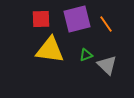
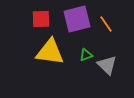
yellow triangle: moved 2 px down
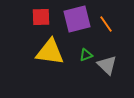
red square: moved 2 px up
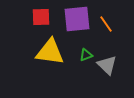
purple square: rotated 8 degrees clockwise
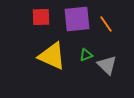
yellow triangle: moved 2 px right, 4 px down; rotated 16 degrees clockwise
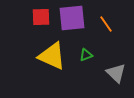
purple square: moved 5 px left, 1 px up
gray triangle: moved 9 px right, 8 px down
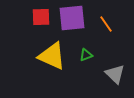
gray triangle: moved 1 px left, 1 px down
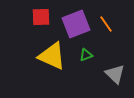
purple square: moved 4 px right, 6 px down; rotated 16 degrees counterclockwise
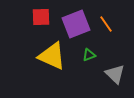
green triangle: moved 3 px right
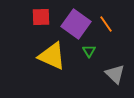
purple square: rotated 32 degrees counterclockwise
green triangle: moved 4 px up; rotated 40 degrees counterclockwise
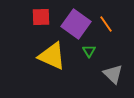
gray triangle: moved 2 px left
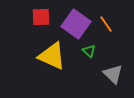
green triangle: rotated 16 degrees counterclockwise
